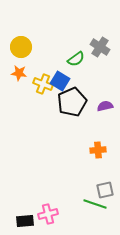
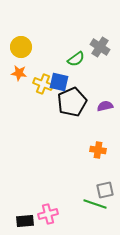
blue square: moved 1 px left, 1 px down; rotated 18 degrees counterclockwise
orange cross: rotated 14 degrees clockwise
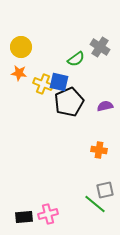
black pentagon: moved 3 px left
orange cross: moved 1 px right
green line: rotated 20 degrees clockwise
black rectangle: moved 1 px left, 4 px up
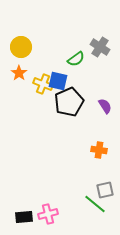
orange star: rotated 28 degrees clockwise
blue square: moved 1 px left, 1 px up
purple semicircle: rotated 70 degrees clockwise
